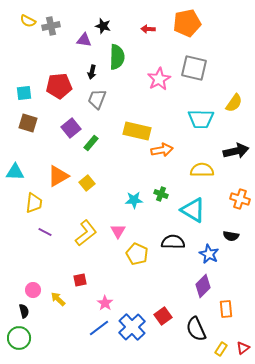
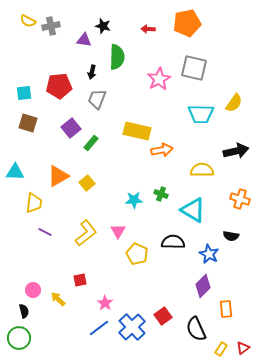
cyan trapezoid at (201, 119): moved 5 px up
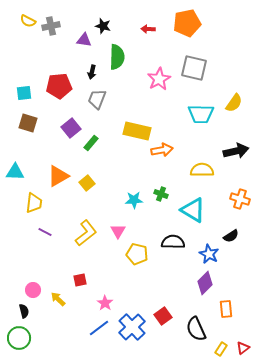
black semicircle at (231, 236): rotated 42 degrees counterclockwise
yellow pentagon at (137, 254): rotated 10 degrees counterclockwise
purple diamond at (203, 286): moved 2 px right, 3 px up
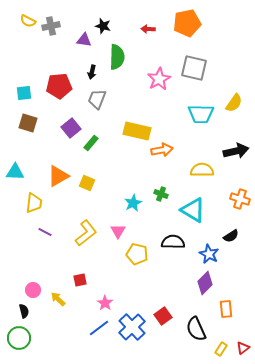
yellow square at (87, 183): rotated 28 degrees counterclockwise
cyan star at (134, 200): moved 1 px left, 3 px down; rotated 24 degrees counterclockwise
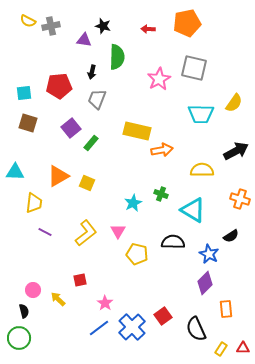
black arrow at (236, 151): rotated 15 degrees counterclockwise
red triangle at (243, 348): rotated 40 degrees clockwise
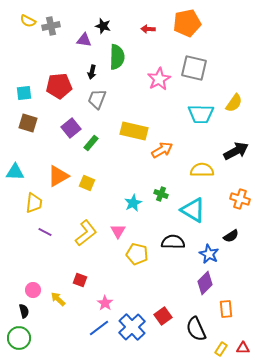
yellow rectangle at (137, 131): moved 3 px left
orange arrow at (162, 150): rotated 20 degrees counterclockwise
red square at (80, 280): rotated 32 degrees clockwise
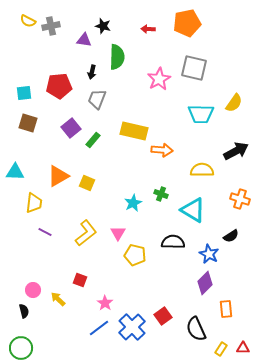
green rectangle at (91, 143): moved 2 px right, 3 px up
orange arrow at (162, 150): rotated 35 degrees clockwise
pink triangle at (118, 231): moved 2 px down
yellow pentagon at (137, 254): moved 2 px left, 1 px down
green circle at (19, 338): moved 2 px right, 10 px down
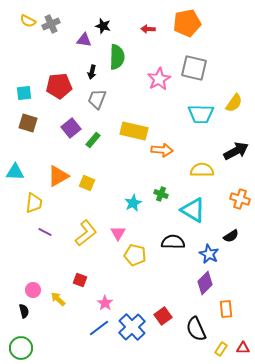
gray cross at (51, 26): moved 2 px up; rotated 12 degrees counterclockwise
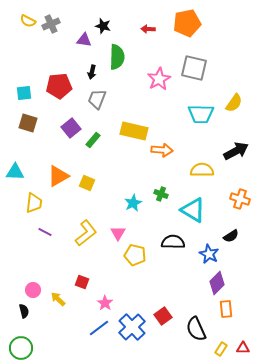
red square at (80, 280): moved 2 px right, 2 px down
purple diamond at (205, 283): moved 12 px right
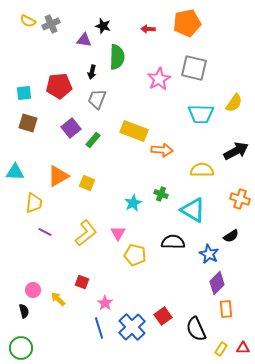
yellow rectangle at (134, 131): rotated 8 degrees clockwise
blue line at (99, 328): rotated 70 degrees counterclockwise
